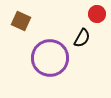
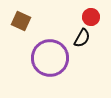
red circle: moved 6 px left, 3 px down
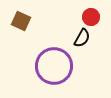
purple circle: moved 4 px right, 8 px down
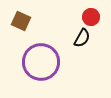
purple circle: moved 13 px left, 4 px up
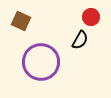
black semicircle: moved 2 px left, 2 px down
